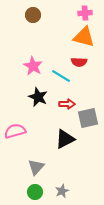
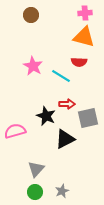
brown circle: moved 2 px left
black star: moved 8 px right, 19 px down
gray triangle: moved 2 px down
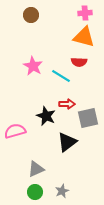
black triangle: moved 2 px right, 3 px down; rotated 10 degrees counterclockwise
gray triangle: rotated 24 degrees clockwise
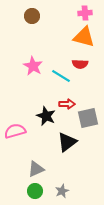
brown circle: moved 1 px right, 1 px down
red semicircle: moved 1 px right, 2 px down
green circle: moved 1 px up
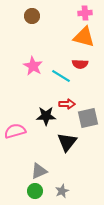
black star: rotated 24 degrees counterclockwise
black triangle: rotated 15 degrees counterclockwise
gray triangle: moved 3 px right, 2 px down
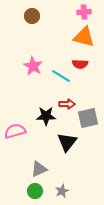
pink cross: moved 1 px left, 1 px up
gray triangle: moved 2 px up
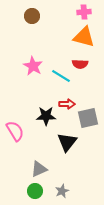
pink semicircle: rotated 75 degrees clockwise
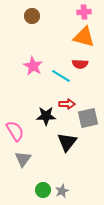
gray triangle: moved 16 px left, 10 px up; rotated 30 degrees counterclockwise
green circle: moved 8 px right, 1 px up
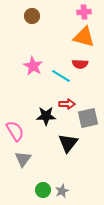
black triangle: moved 1 px right, 1 px down
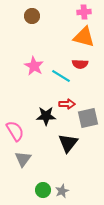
pink star: moved 1 px right
